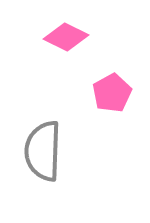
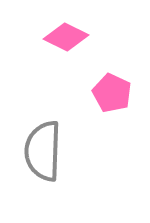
pink pentagon: rotated 18 degrees counterclockwise
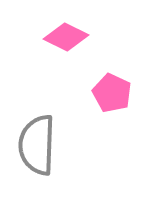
gray semicircle: moved 6 px left, 6 px up
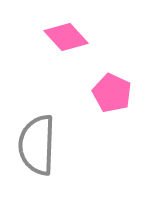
pink diamond: rotated 21 degrees clockwise
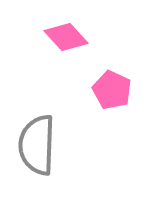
pink pentagon: moved 3 px up
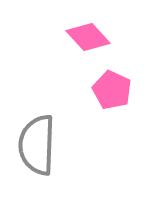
pink diamond: moved 22 px right
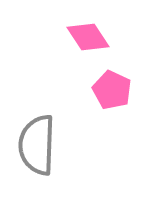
pink diamond: rotated 9 degrees clockwise
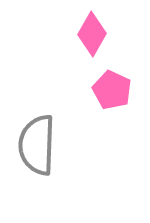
pink diamond: moved 4 px right, 3 px up; rotated 63 degrees clockwise
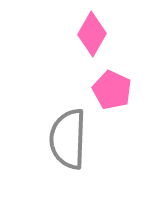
gray semicircle: moved 31 px right, 6 px up
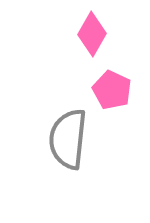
gray semicircle: rotated 4 degrees clockwise
